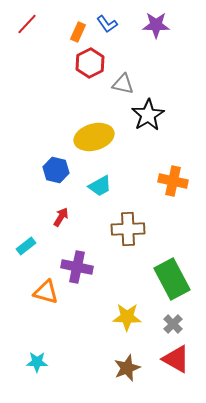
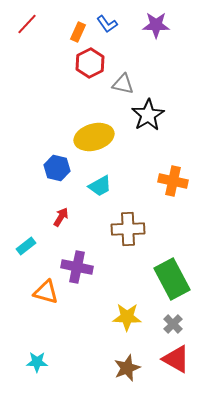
blue hexagon: moved 1 px right, 2 px up
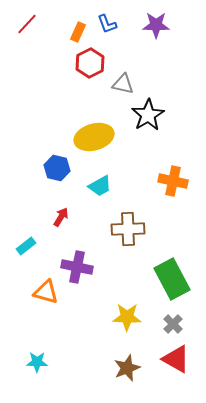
blue L-shape: rotated 15 degrees clockwise
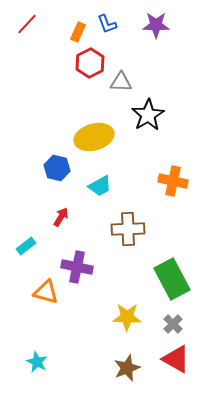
gray triangle: moved 2 px left, 2 px up; rotated 10 degrees counterclockwise
cyan star: rotated 25 degrees clockwise
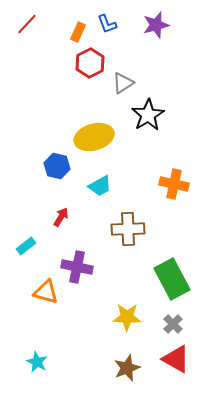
purple star: rotated 16 degrees counterclockwise
gray triangle: moved 2 px right, 1 px down; rotated 35 degrees counterclockwise
blue hexagon: moved 2 px up
orange cross: moved 1 px right, 3 px down
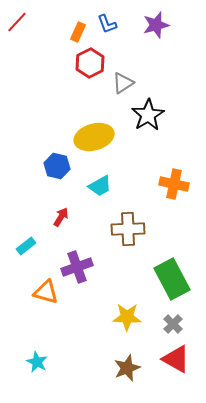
red line: moved 10 px left, 2 px up
purple cross: rotated 32 degrees counterclockwise
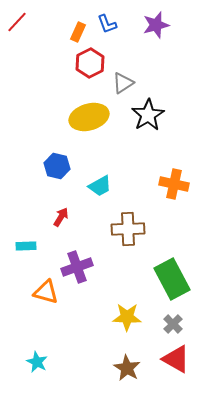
yellow ellipse: moved 5 px left, 20 px up
cyan rectangle: rotated 36 degrees clockwise
brown star: rotated 20 degrees counterclockwise
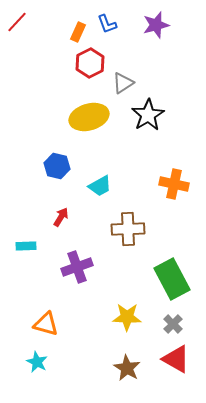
orange triangle: moved 32 px down
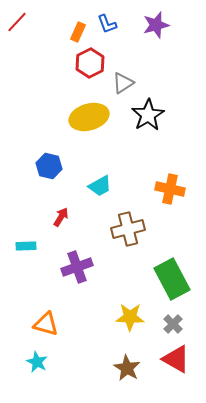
blue hexagon: moved 8 px left
orange cross: moved 4 px left, 5 px down
brown cross: rotated 12 degrees counterclockwise
yellow star: moved 3 px right
